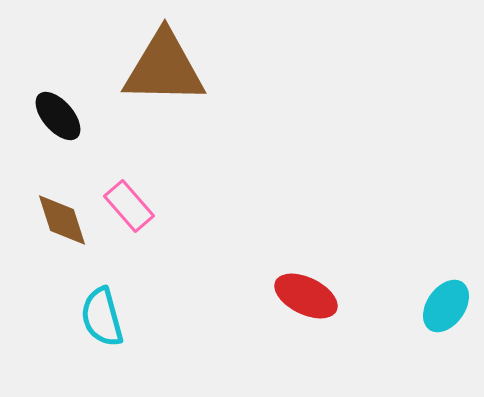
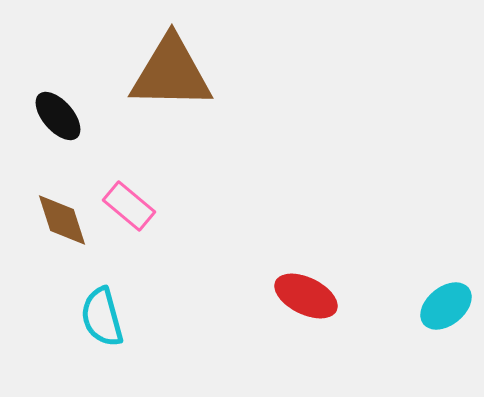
brown triangle: moved 7 px right, 5 px down
pink rectangle: rotated 9 degrees counterclockwise
cyan ellipse: rotated 16 degrees clockwise
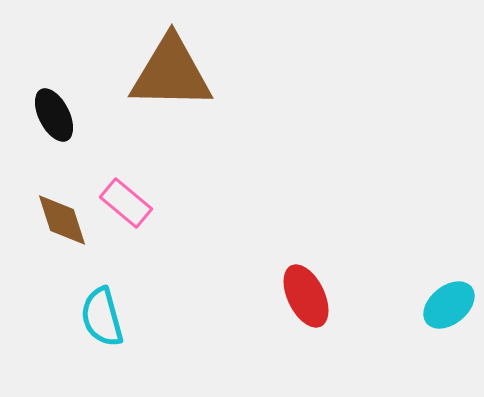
black ellipse: moved 4 px left, 1 px up; rotated 14 degrees clockwise
pink rectangle: moved 3 px left, 3 px up
red ellipse: rotated 38 degrees clockwise
cyan ellipse: moved 3 px right, 1 px up
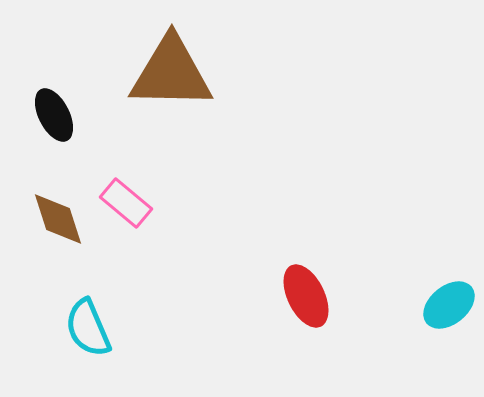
brown diamond: moved 4 px left, 1 px up
cyan semicircle: moved 14 px left, 11 px down; rotated 8 degrees counterclockwise
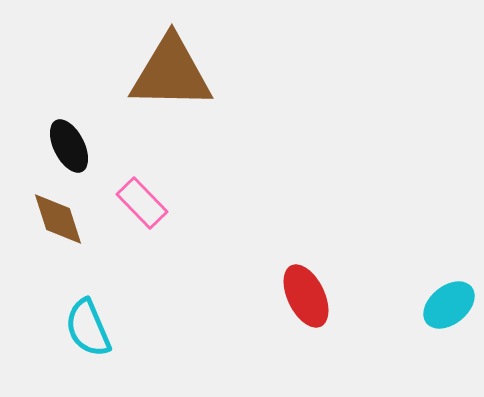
black ellipse: moved 15 px right, 31 px down
pink rectangle: moved 16 px right; rotated 6 degrees clockwise
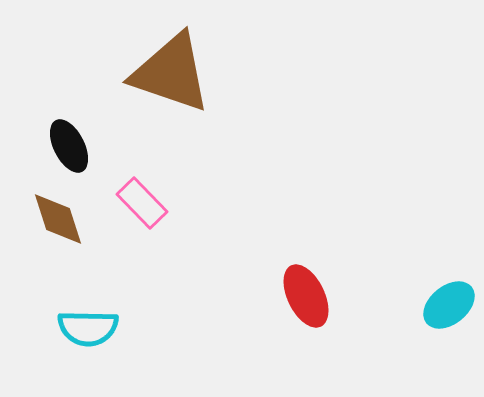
brown triangle: rotated 18 degrees clockwise
cyan semicircle: rotated 66 degrees counterclockwise
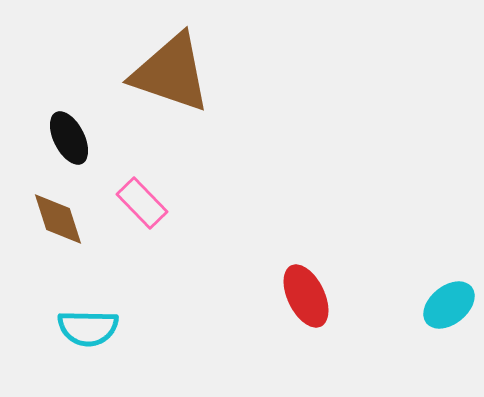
black ellipse: moved 8 px up
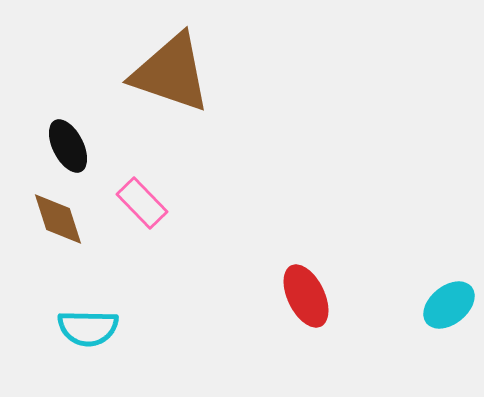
black ellipse: moved 1 px left, 8 px down
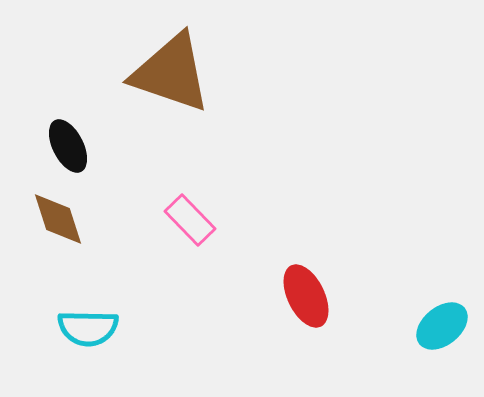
pink rectangle: moved 48 px right, 17 px down
cyan ellipse: moved 7 px left, 21 px down
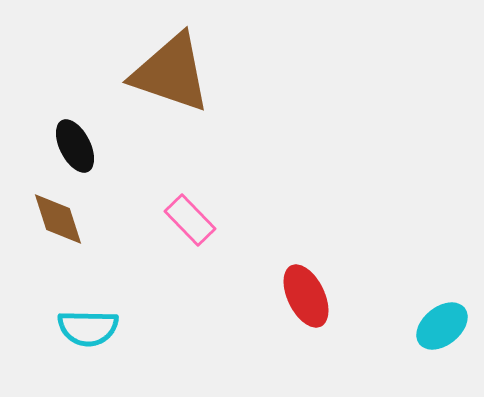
black ellipse: moved 7 px right
